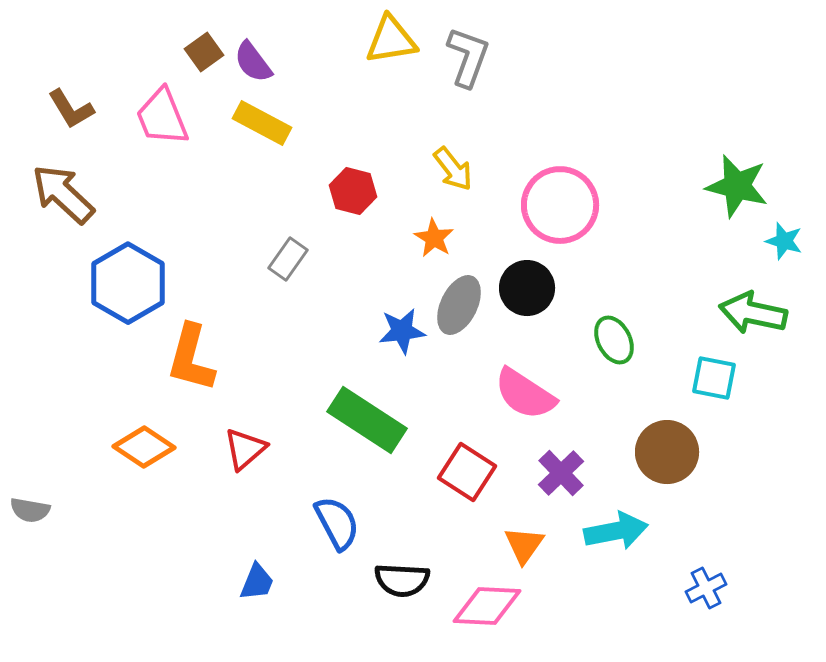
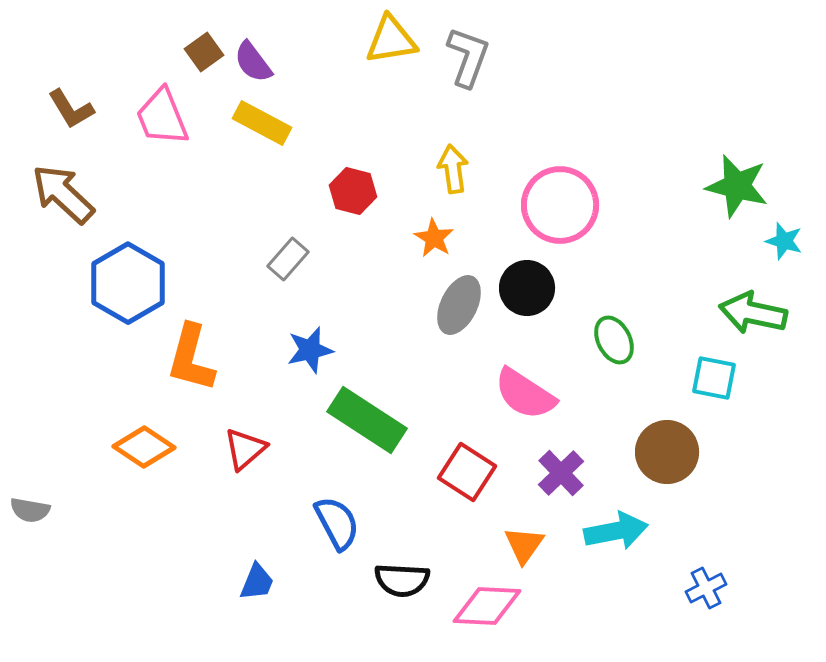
yellow arrow: rotated 150 degrees counterclockwise
gray rectangle: rotated 6 degrees clockwise
blue star: moved 92 px left, 19 px down; rotated 6 degrees counterclockwise
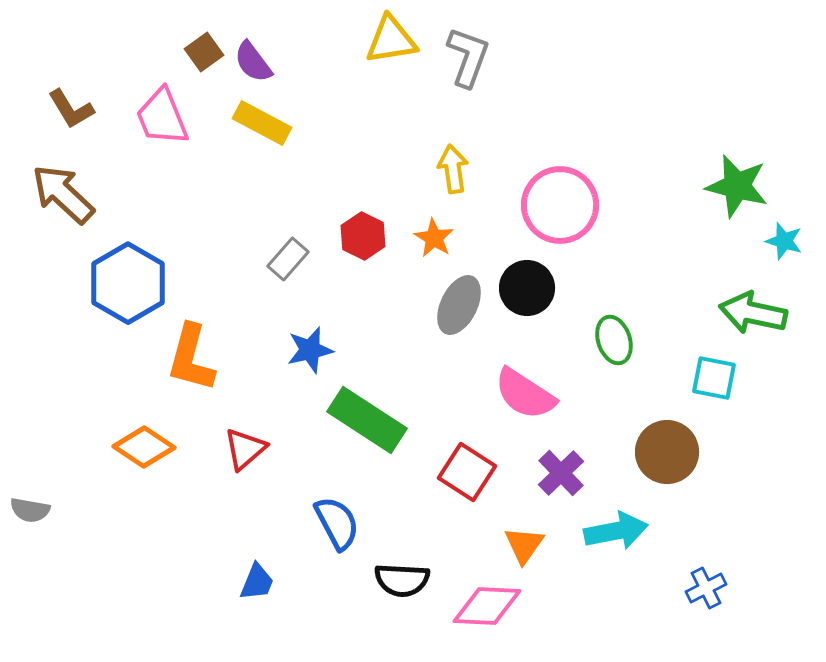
red hexagon: moved 10 px right, 45 px down; rotated 12 degrees clockwise
green ellipse: rotated 9 degrees clockwise
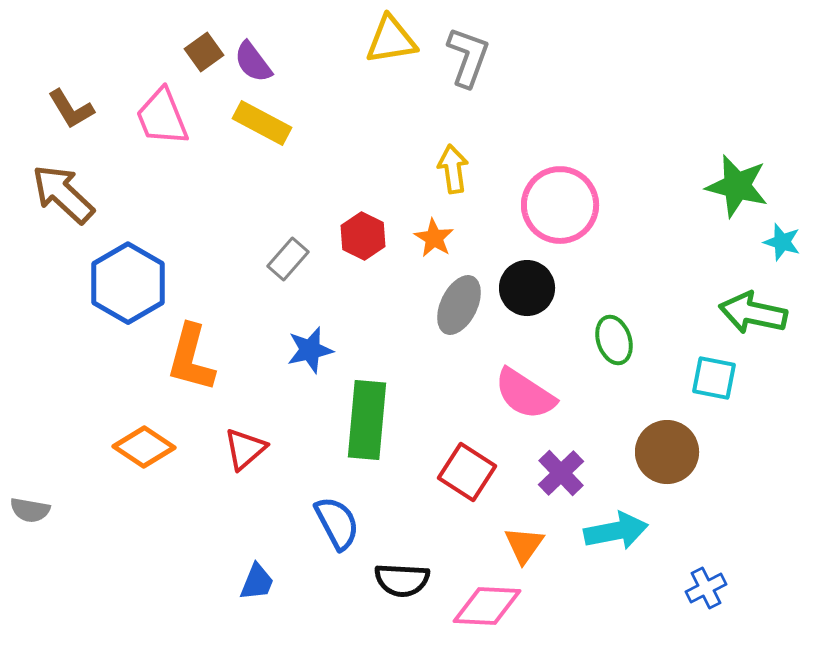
cyan star: moved 2 px left, 1 px down
green rectangle: rotated 62 degrees clockwise
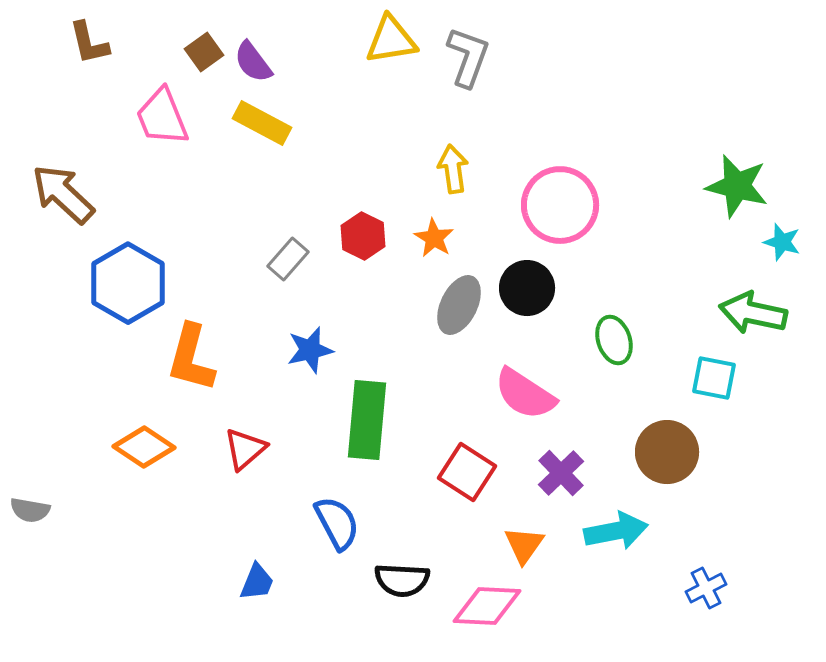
brown L-shape: moved 18 px right, 66 px up; rotated 18 degrees clockwise
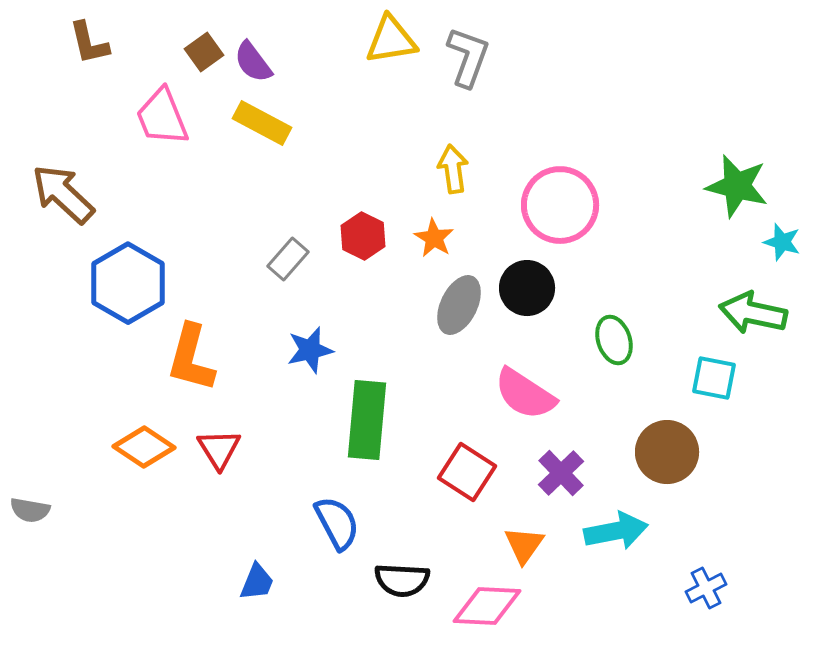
red triangle: moved 26 px left; rotated 21 degrees counterclockwise
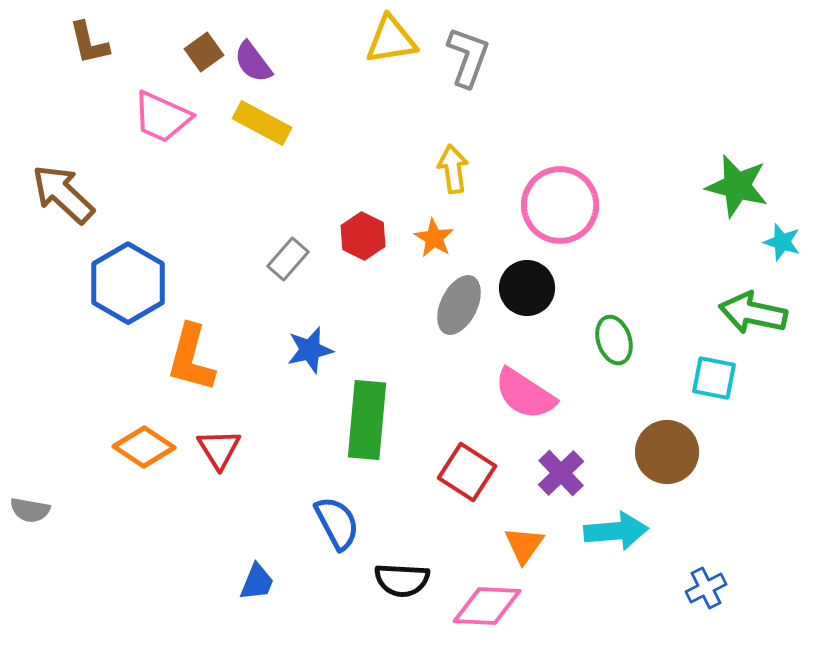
pink trapezoid: rotated 44 degrees counterclockwise
cyan arrow: rotated 6 degrees clockwise
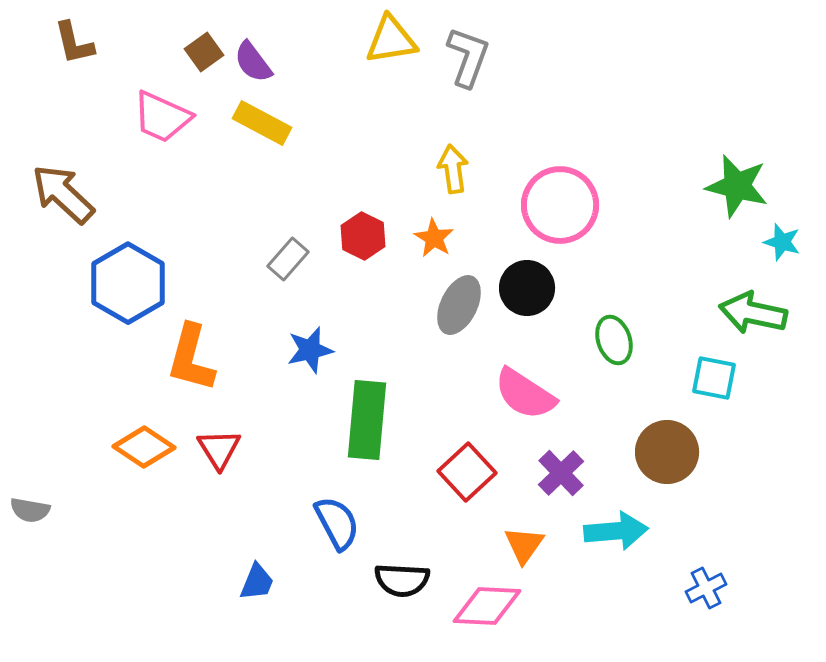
brown L-shape: moved 15 px left
red square: rotated 14 degrees clockwise
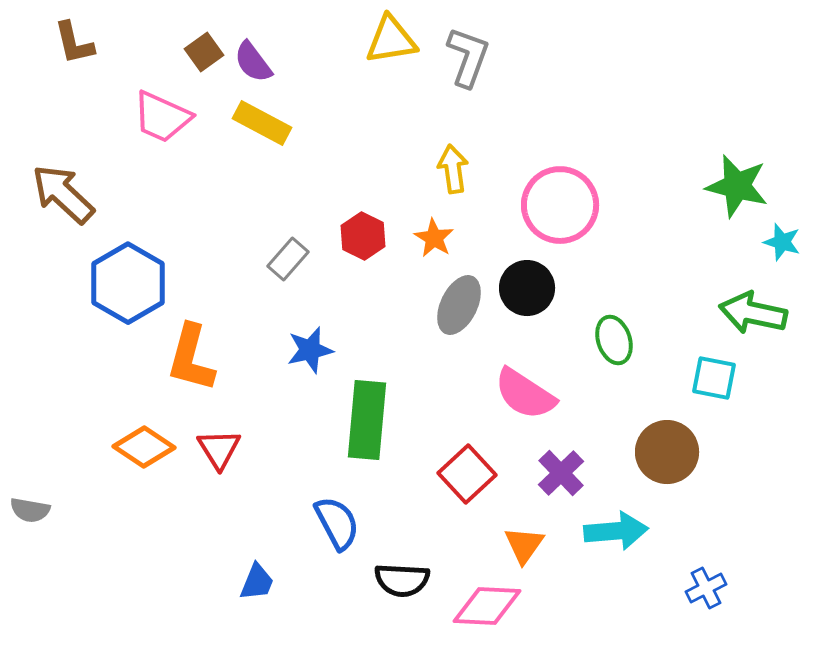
red square: moved 2 px down
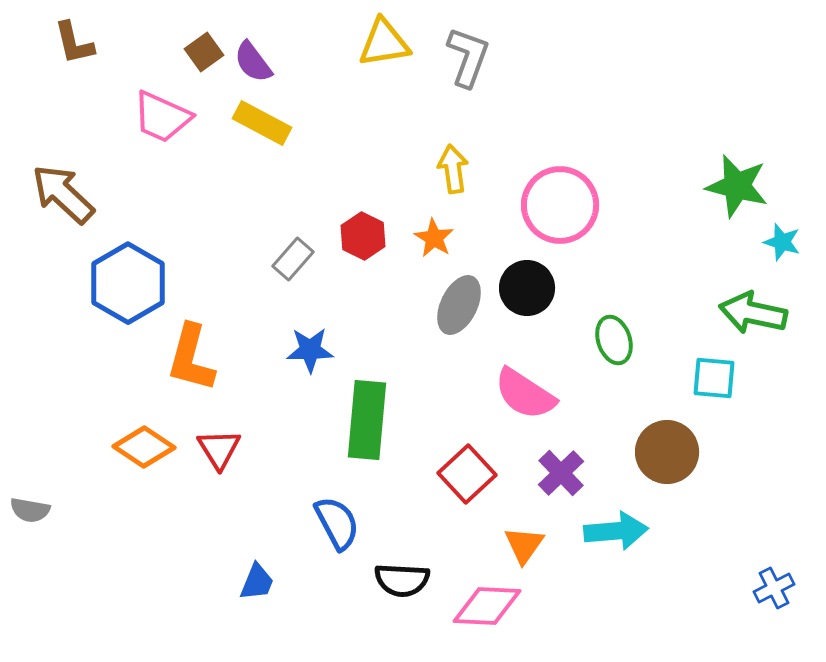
yellow triangle: moved 7 px left, 3 px down
gray rectangle: moved 5 px right
blue star: rotated 12 degrees clockwise
cyan square: rotated 6 degrees counterclockwise
blue cross: moved 68 px right
